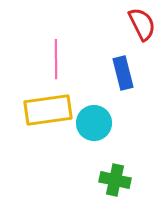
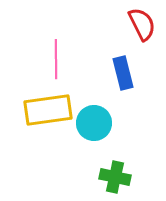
green cross: moved 3 px up
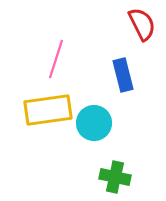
pink line: rotated 18 degrees clockwise
blue rectangle: moved 2 px down
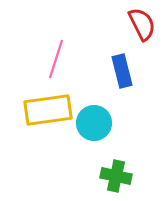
blue rectangle: moved 1 px left, 4 px up
green cross: moved 1 px right, 1 px up
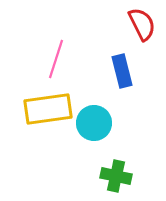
yellow rectangle: moved 1 px up
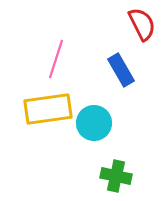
blue rectangle: moved 1 px left, 1 px up; rotated 16 degrees counterclockwise
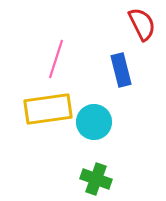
blue rectangle: rotated 16 degrees clockwise
cyan circle: moved 1 px up
green cross: moved 20 px left, 3 px down; rotated 8 degrees clockwise
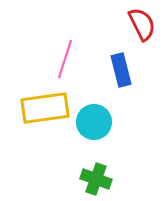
pink line: moved 9 px right
yellow rectangle: moved 3 px left, 1 px up
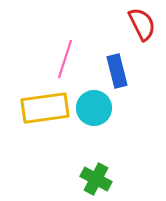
blue rectangle: moved 4 px left, 1 px down
cyan circle: moved 14 px up
green cross: rotated 8 degrees clockwise
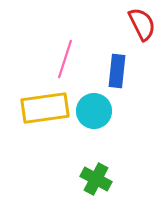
blue rectangle: rotated 20 degrees clockwise
cyan circle: moved 3 px down
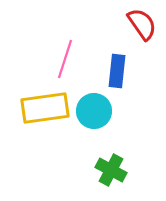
red semicircle: rotated 8 degrees counterclockwise
green cross: moved 15 px right, 9 px up
